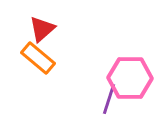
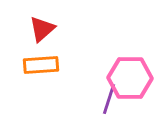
orange rectangle: moved 3 px right, 7 px down; rotated 44 degrees counterclockwise
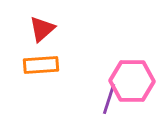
pink hexagon: moved 2 px right, 3 px down
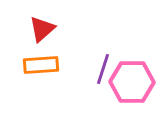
pink hexagon: moved 1 px down
purple line: moved 6 px left, 30 px up
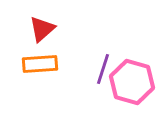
orange rectangle: moved 1 px left, 1 px up
pink hexagon: rotated 15 degrees clockwise
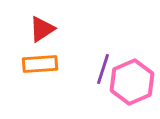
red triangle: rotated 8 degrees clockwise
pink hexagon: rotated 21 degrees clockwise
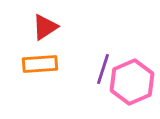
red triangle: moved 3 px right, 2 px up
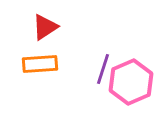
pink hexagon: moved 1 px left
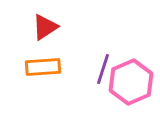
orange rectangle: moved 3 px right, 3 px down
